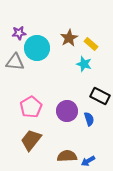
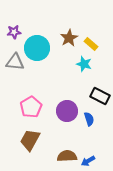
purple star: moved 5 px left, 1 px up
brown trapezoid: moved 1 px left; rotated 10 degrees counterclockwise
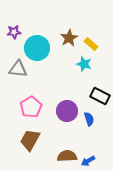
gray triangle: moved 3 px right, 7 px down
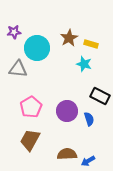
yellow rectangle: rotated 24 degrees counterclockwise
brown semicircle: moved 2 px up
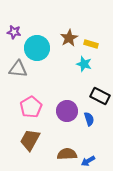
purple star: rotated 16 degrees clockwise
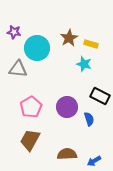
purple circle: moved 4 px up
blue arrow: moved 6 px right
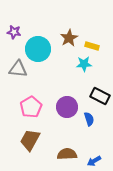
yellow rectangle: moved 1 px right, 2 px down
cyan circle: moved 1 px right, 1 px down
cyan star: rotated 21 degrees counterclockwise
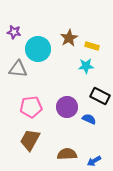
cyan star: moved 2 px right, 2 px down
pink pentagon: rotated 25 degrees clockwise
blue semicircle: rotated 48 degrees counterclockwise
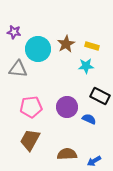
brown star: moved 3 px left, 6 px down
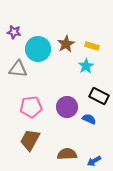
cyan star: rotated 28 degrees counterclockwise
black rectangle: moved 1 px left
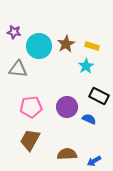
cyan circle: moved 1 px right, 3 px up
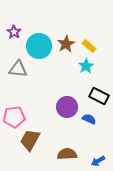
purple star: rotated 24 degrees clockwise
yellow rectangle: moved 3 px left; rotated 24 degrees clockwise
pink pentagon: moved 17 px left, 10 px down
blue arrow: moved 4 px right
